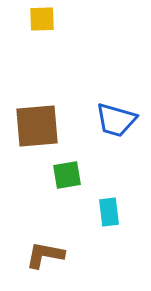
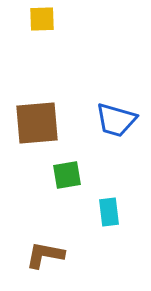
brown square: moved 3 px up
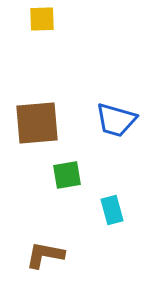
cyan rectangle: moved 3 px right, 2 px up; rotated 8 degrees counterclockwise
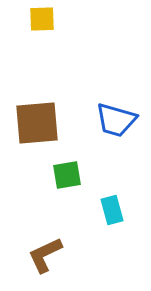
brown L-shape: rotated 36 degrees counterclockwise
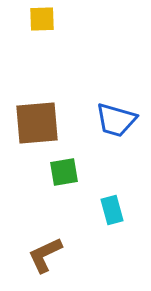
green square: moved 3 px left, 3 px up
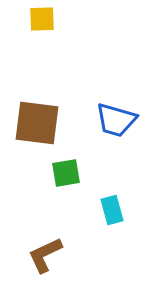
brown square: rotated 12 degrees clockwise
green square: moved 2 px right, 1 px down
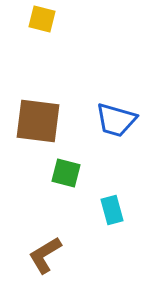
yellow square: rotated 16 degrees clockwise
brown square: moved 1 px right, 2 px up
green square: rotated 24 degrees clockwise
brown L-shape: rotated 6 degrees counterclockwise
